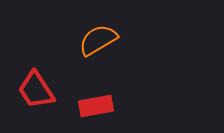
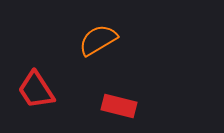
red rectangle: moved 23 px right; rotated 24 degrees clockwise
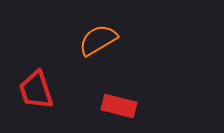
red trapezoid: rotated 15 degrees clockwise
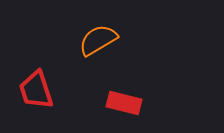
red rectangle: moved 5 px right, 3 px up
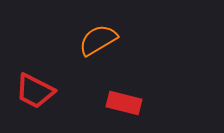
red trapezoid: moved 1 px left, 1 px down; rotated 45 degrees counterclockwise
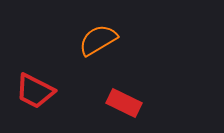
red rectangle: rotated 12 degrees clockwise
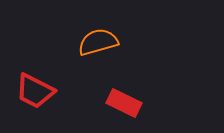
orange semicircle: moved 2 px down; rotated 15 degrees clockwise
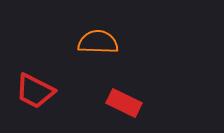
orange semicircle: rotated 18 degrees clockwise
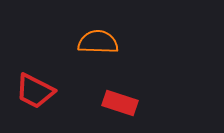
red rectangle: moved 4 px left; rotated 8 degrees counterclockwise
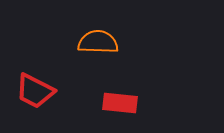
red rectangle: rotated 12 degrees counterclockwise
